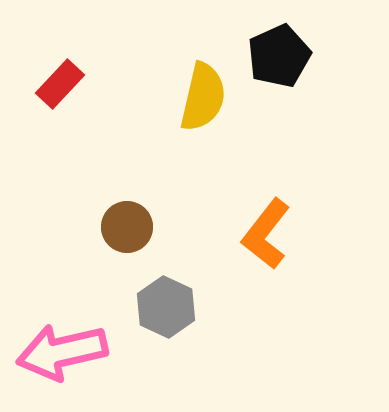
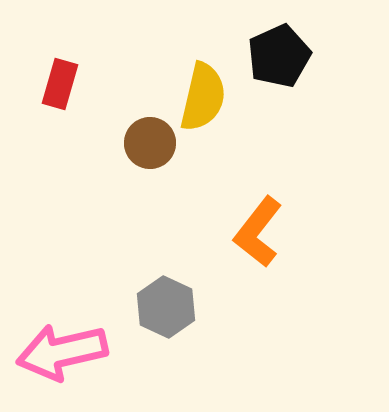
red rectangle: rotated 27 degrees counterclockwise
brown circle: moved 23 px right, 84 px up
orange L-shape: moved 8 px left, 2 px up
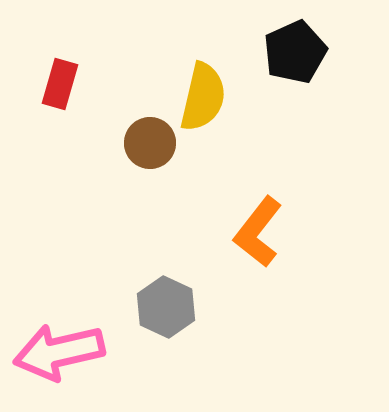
black pentagon: moved 16 px right, 4 px up
pink arrow: moved 3 px left
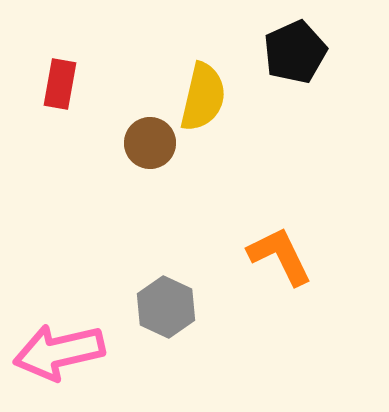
red rectangle: rotated 6 degrees counterclockwise
orange L-shape: moved 22 px right, 24 px down; rotated 116 degrees clockwise
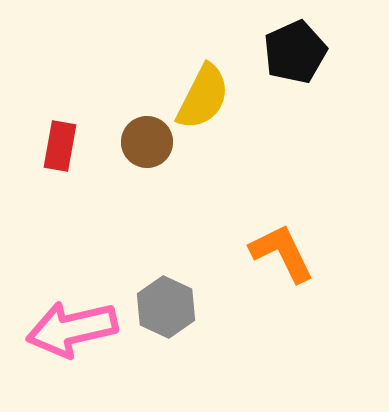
red rectangle: moved 62 px down
yellow semicircle: rotated 14 degrees clockwise
brown circle: moved 3 px left, 1 px up
orange L-shape: moved 2 px right, 3 px up
pink arrow: moved 13 px right, 23 px up
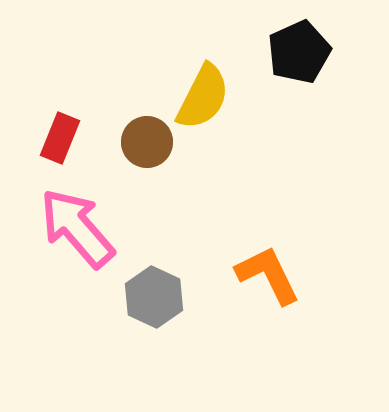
black pentagon: moved 4 px right
red rectangle: moved 8 px up; rotated 12 degrees clockwise
orange L-shape: moved 14 px left, 22 px down
gray hexagon: moved 12 px left, 10 px up
pink arrow: moved 5 px right, 101 px up; rotated 62 degrees clockwise
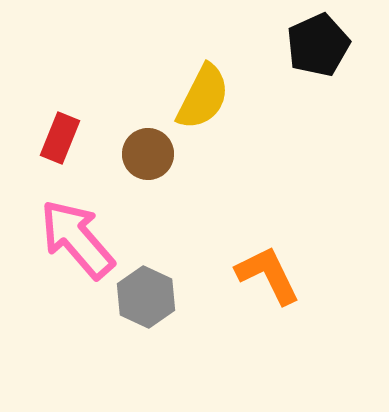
black pentagon: moved 19 px right, 7 px up
brown circle: moved 1 px right, 12 px down
pink arrow: moved 11 px down
gray hexagon: moved 8 px left
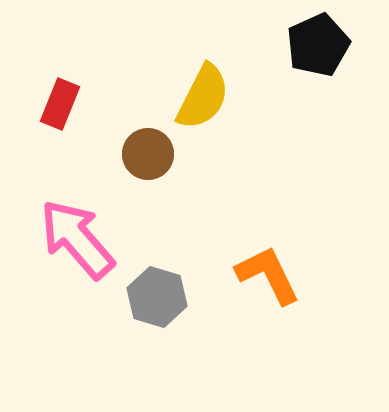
red rectangle: moved 34 px up
gray hexagon: moved 11 px right; rotated 8 degrees counterclockwise
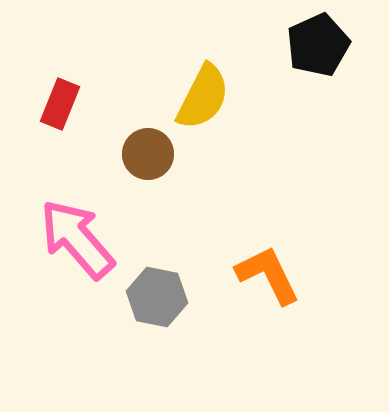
gray hexagon: rotated 6 degrees counterclockwise
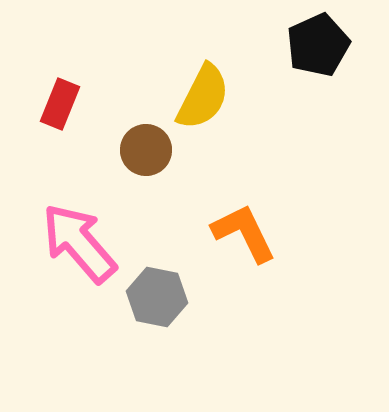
brown circle: moved 2 px left, 4 px up
pink arrow: moved 2 px right, 4 px down
orange L-shape: moved 24 px left, 42 px up
